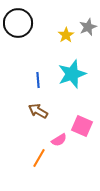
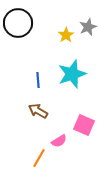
pink square: moved 2 px right, 1 px up
pink semicircle: moved 1 px down
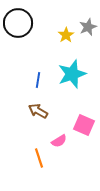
blue line: rotated 14 degrees clockwise
orange line: rotated 48 degrees counterclockwise
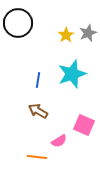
gray star: moved 6 px down
orange line: moved 2 px left, 1 px up; rotated 66 degrees counterclockwise
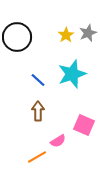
black circle: moved 1 px left, 14 px down
blue line: rotated 56 degrees counterclockwise
brown arrow: rotated 60 degrees clockwise
pink semicircle: moved 1 px left
orange line: rotated 36 degrees counterclockwise
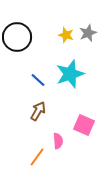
yellow star: rotated 21 degrees counterclockwise
cyan star: moved 2 px left
brown arrow: rotated 30 degrees clockwise
pink semicircle: rotated 63 degrees counterclockwise
orange line: rotated 24 degrees counterclockwise
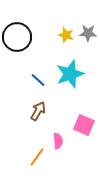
gray star: rotated 24 degrees clockwise
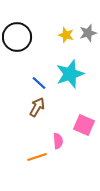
gray star: rotated 18 degrees counterclockwise
blue line: moved 1 px right, 3 px down
brown arrow: moved 1 px left, 4 px up
orange line: rotated 36 degrees clockwise
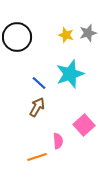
pink square: rotated 25 degrees clockwise
